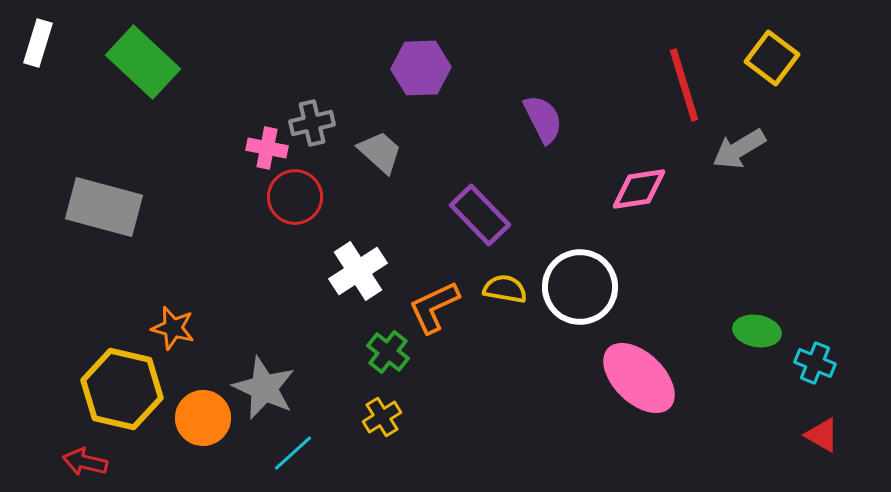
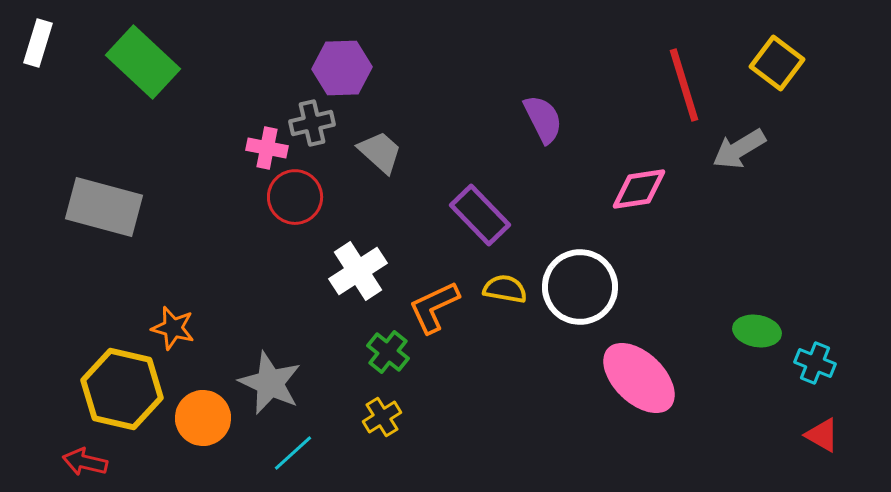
yellow square: moved 5 px right, 5 px down
purple hexagon: moved 79 px left
gray star: moved 6 px right, 5 px up
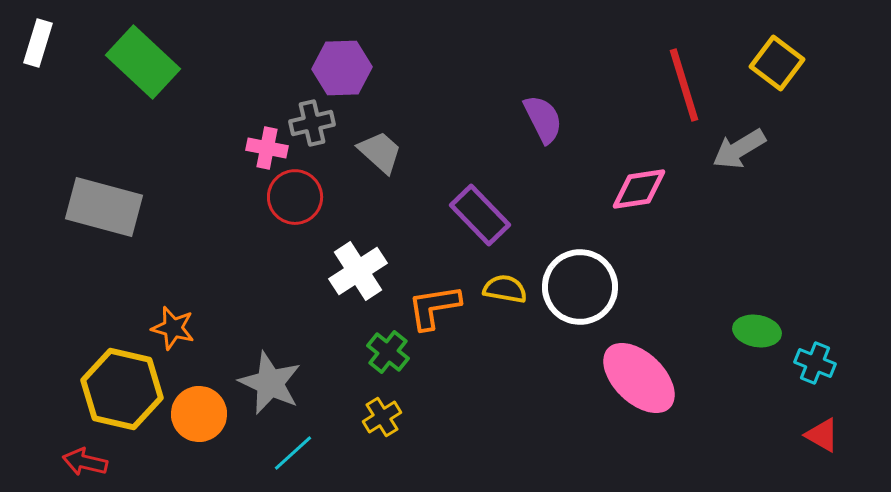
orange L-shape: rotated 16 degrees clockwise
orange circle: moved 4 px left, 4 px up
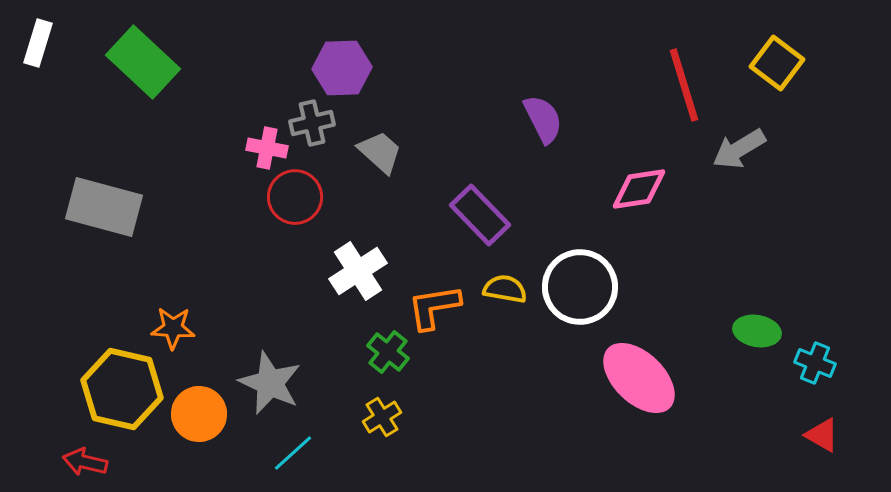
orange star: rotated 12 degrees counterclockwise
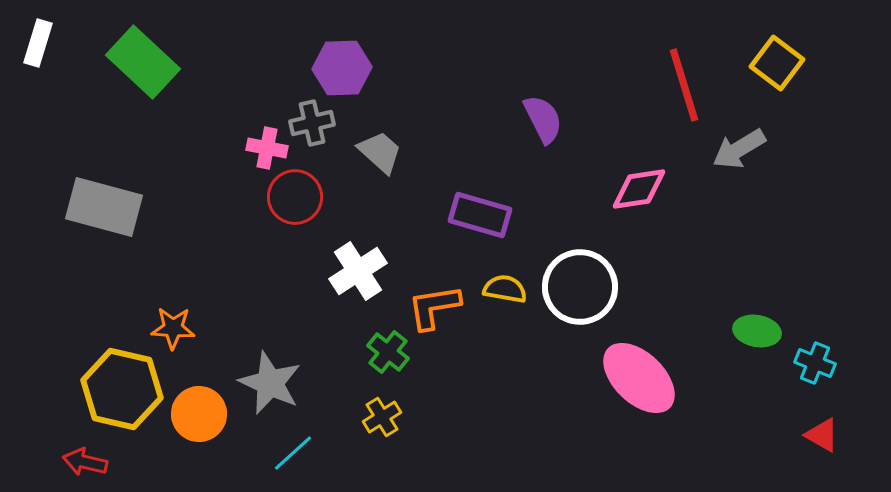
purple rectangle: rotated 30 degrees counterclockwise
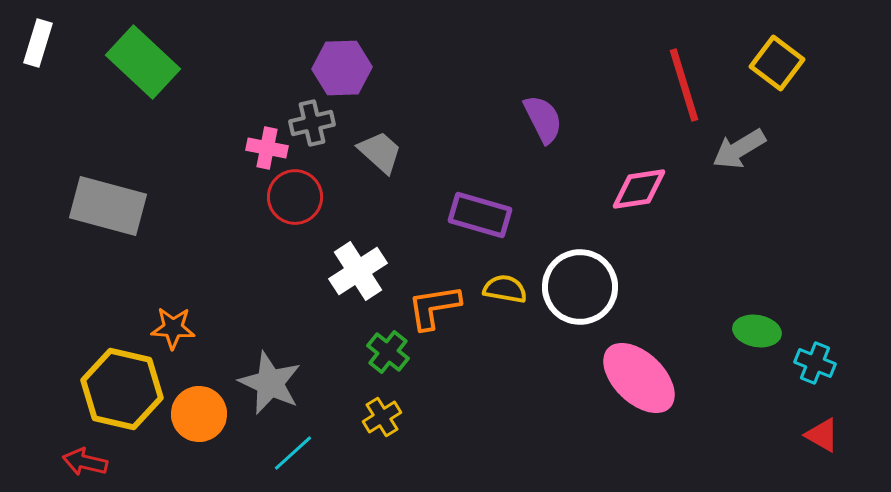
gray rectangle: moved 4 px right, 1 px up
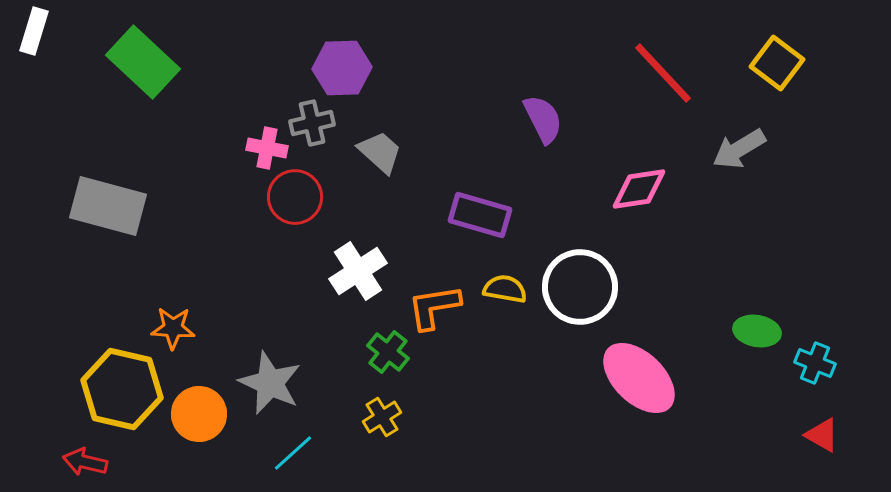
white rectangle: moved 4 px left, 12 px up
red line: moved 21 px left, 12 px up; rotated 26 degrees counterclockwise
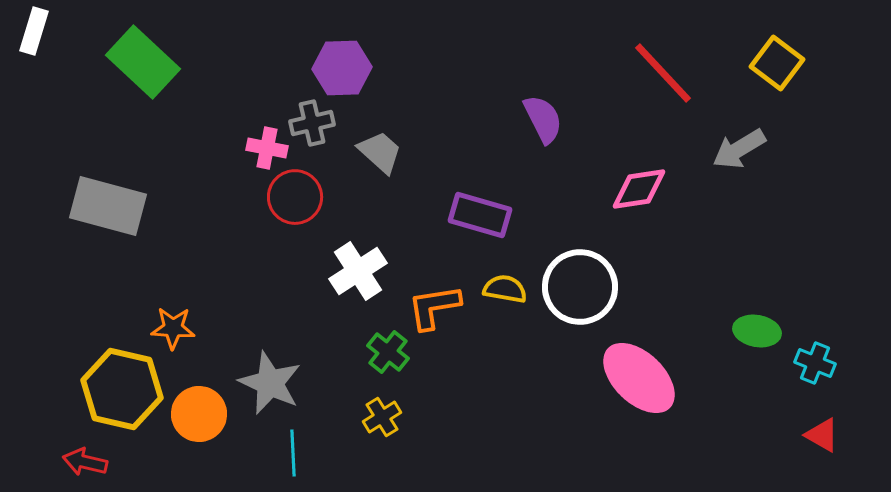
cyan line: rotated 51 degrees counterclockwise
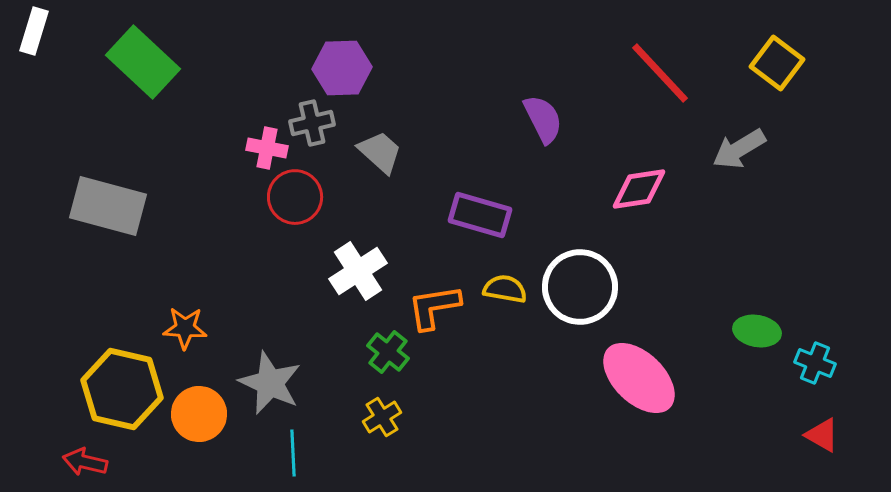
red line: moved 3 px left
orange star: moved 12 px right
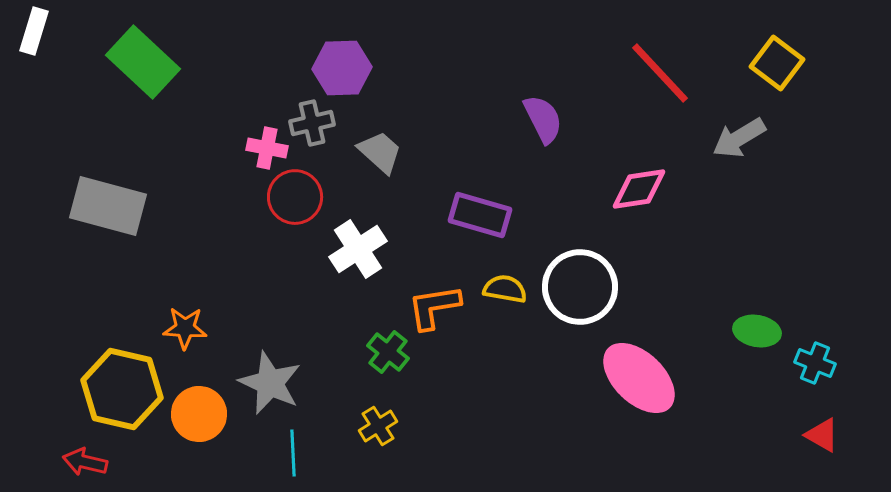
gray arrow: moved 11 px up
white cross: moved 22 px up
yellow cross: moved 4 px left, 9 px down
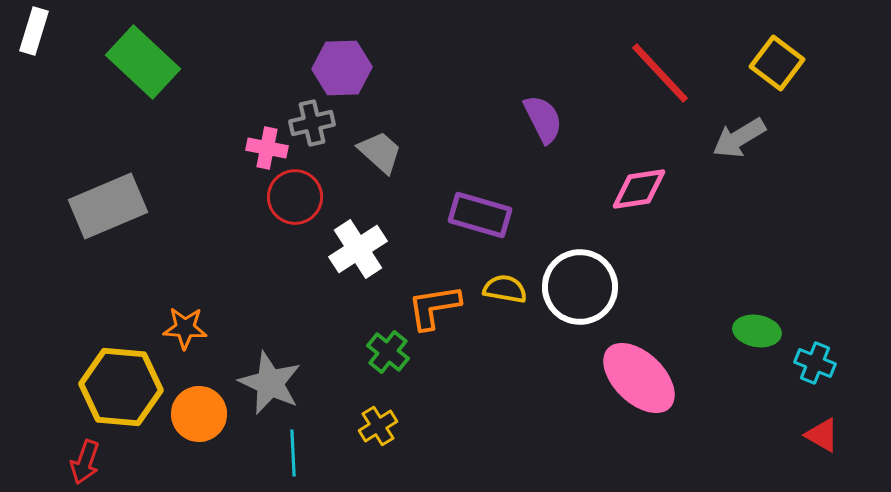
gray rectangle: rotated 38 degrees counterclockwise
yellow hexagon: moved 1 px left, 2 px up; rotated 8 degrees counterclockwise
red arrow: rotated 84 degrees counterclockwise
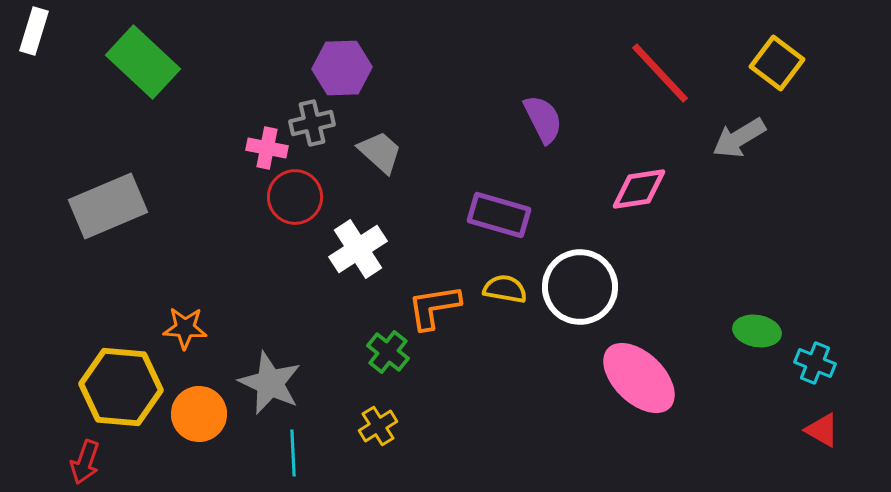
purple rectangle: moved 19 px right
red triangle: moved 5 px up
